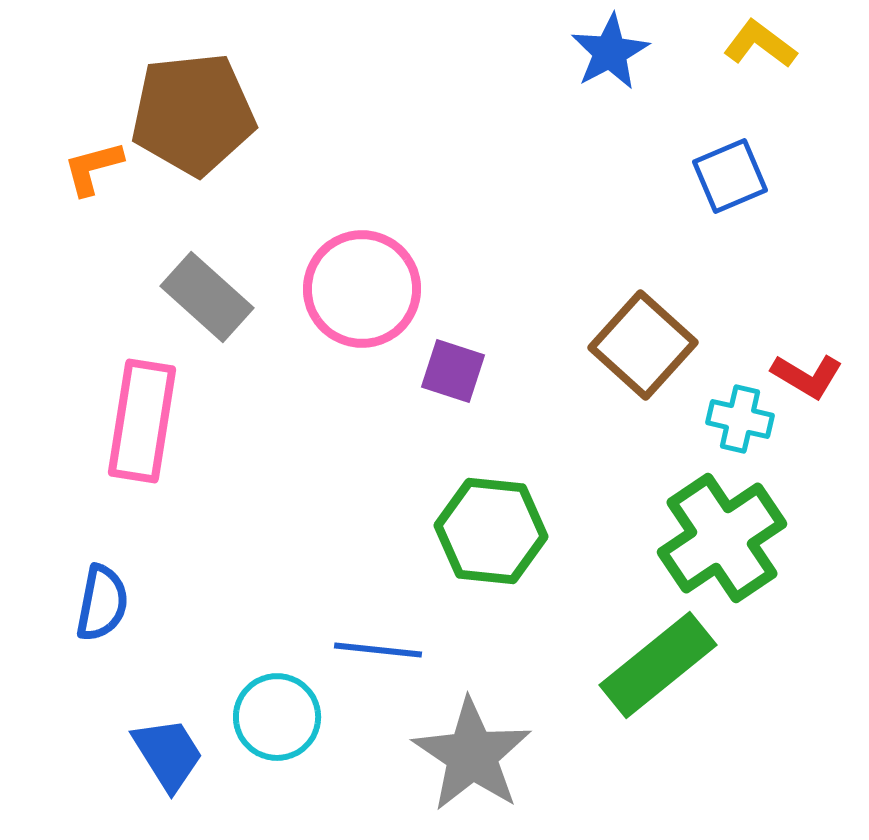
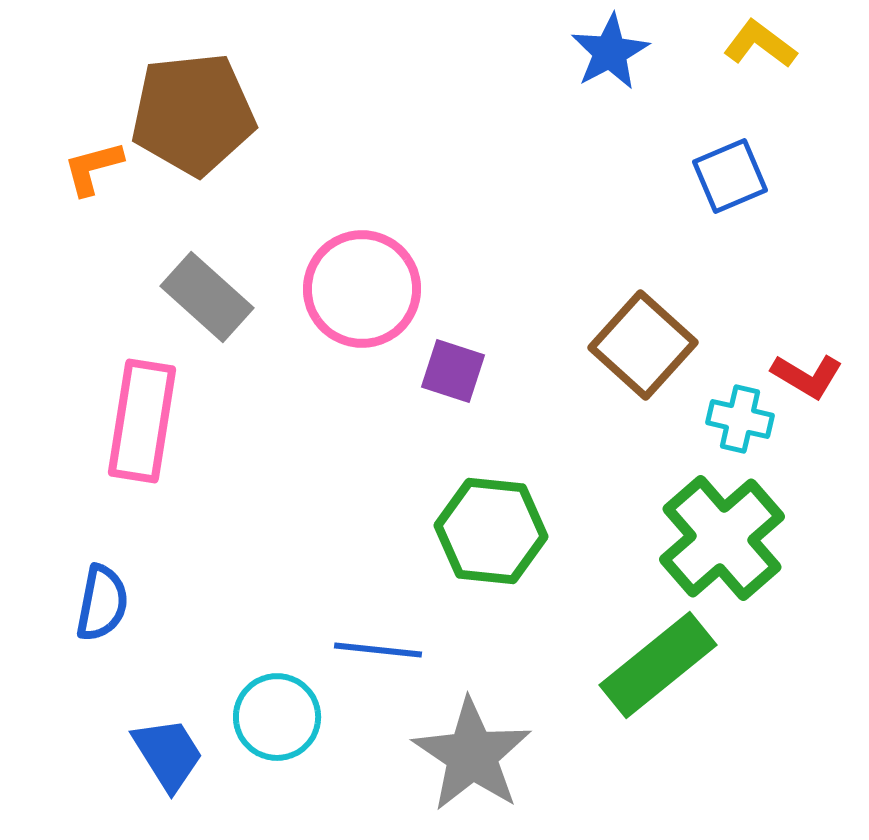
green cross: rotated 7 degrees counterclockwise
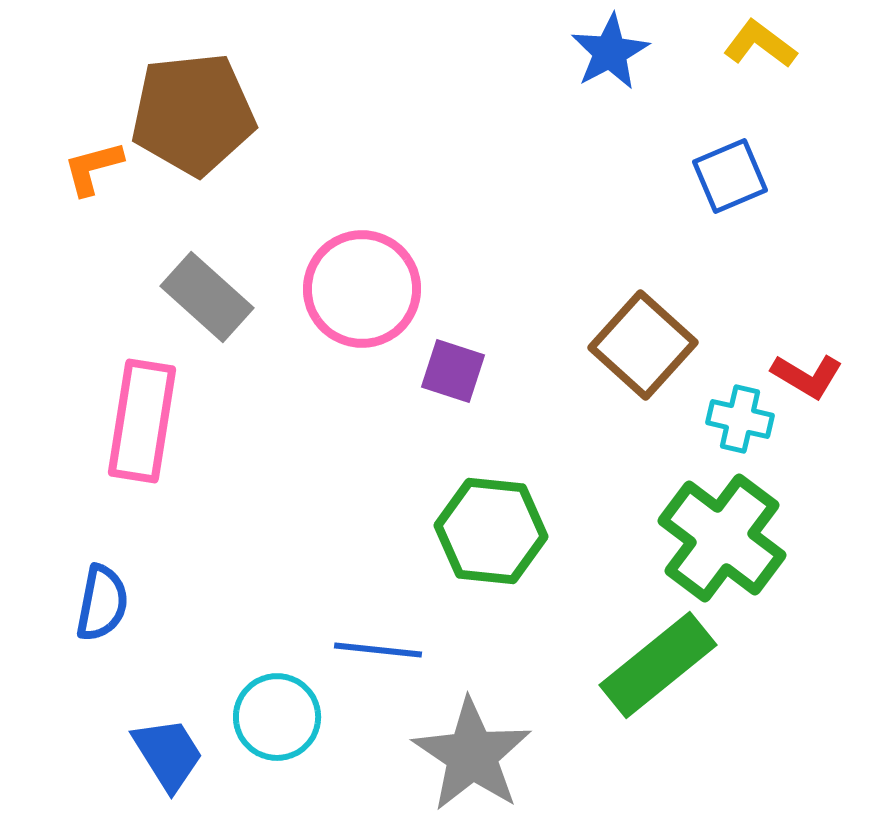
green cross: rotated 12 degrees counterclockwise
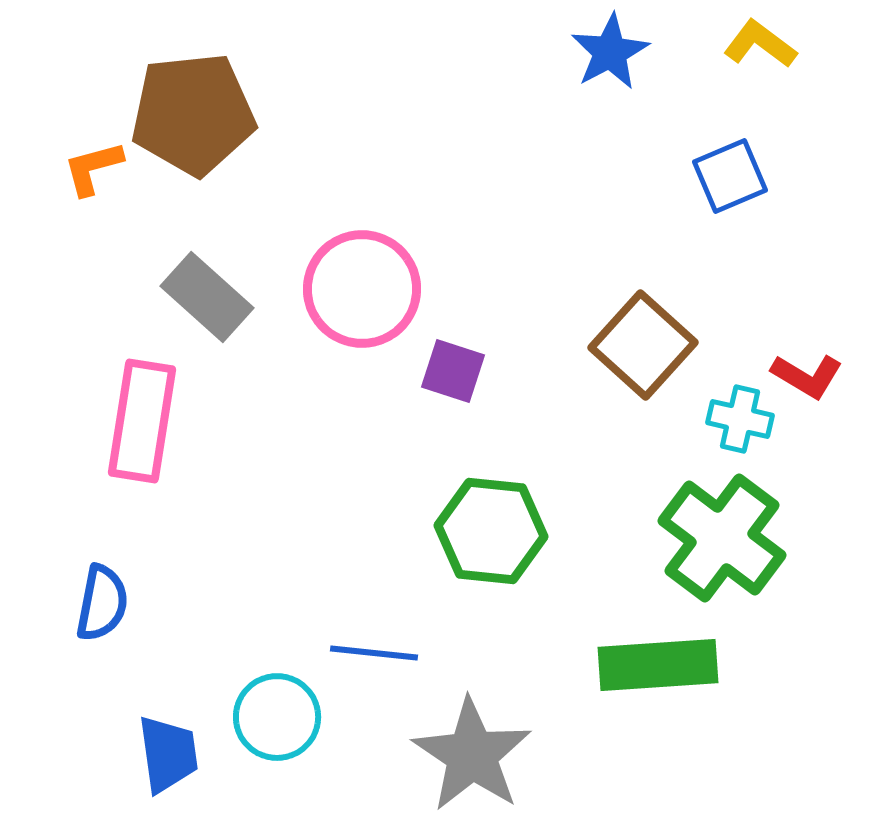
blue line: moved 4 px left, 3 px down
green rectangle: rotated 35 degrees clockwise
blue trapezoid: rotated 24 degrees clockwise
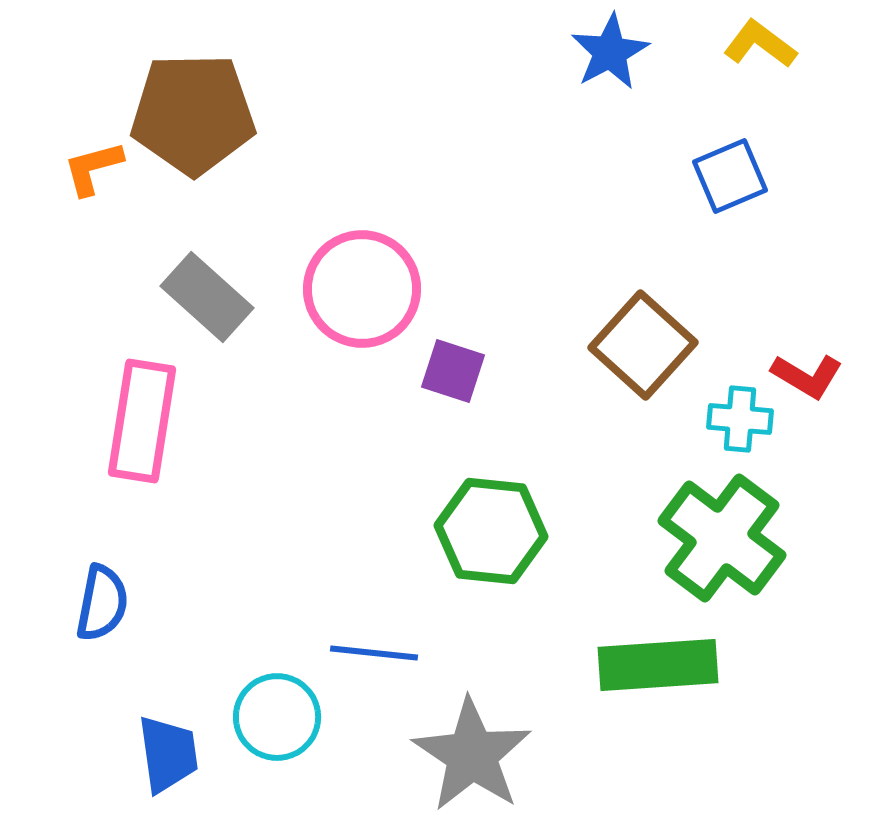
brown pentagon: rotated 5 degrees clockwise
cyan cross: rotated 8 degrees counterclockwise
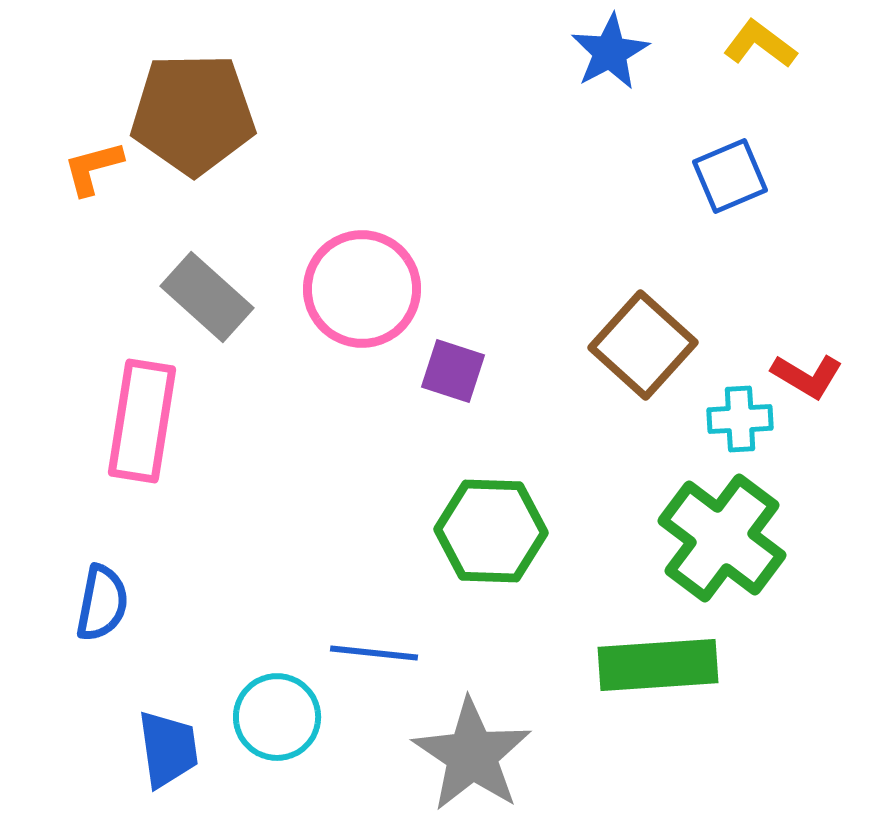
cyan cross: rotated 8 degrees counterclockwise
green hexagon: rotated 4 degrees counterclockwise
blue trapezoid: moved 5 px up
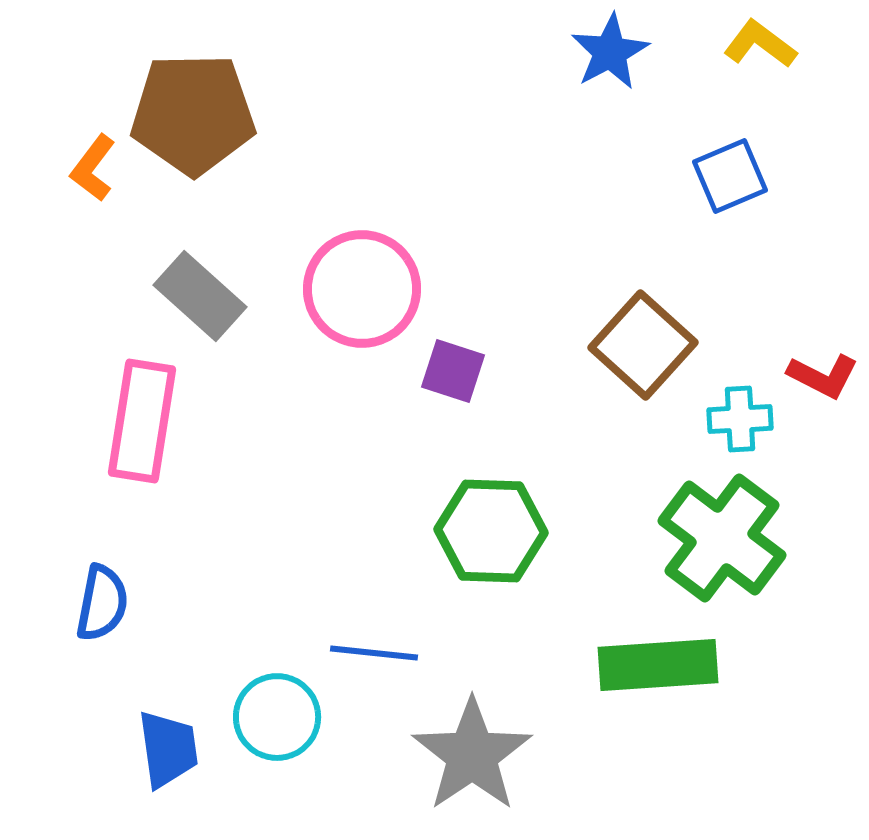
orange L-shape: rotated 38 degrees counterclockwise
gray rectangle: moved 7 px left, 1 px up
red L-shape: moved 16 px right; rotated 4 degrees counterclockwise
gray star: rotated 4 degrees clockwise
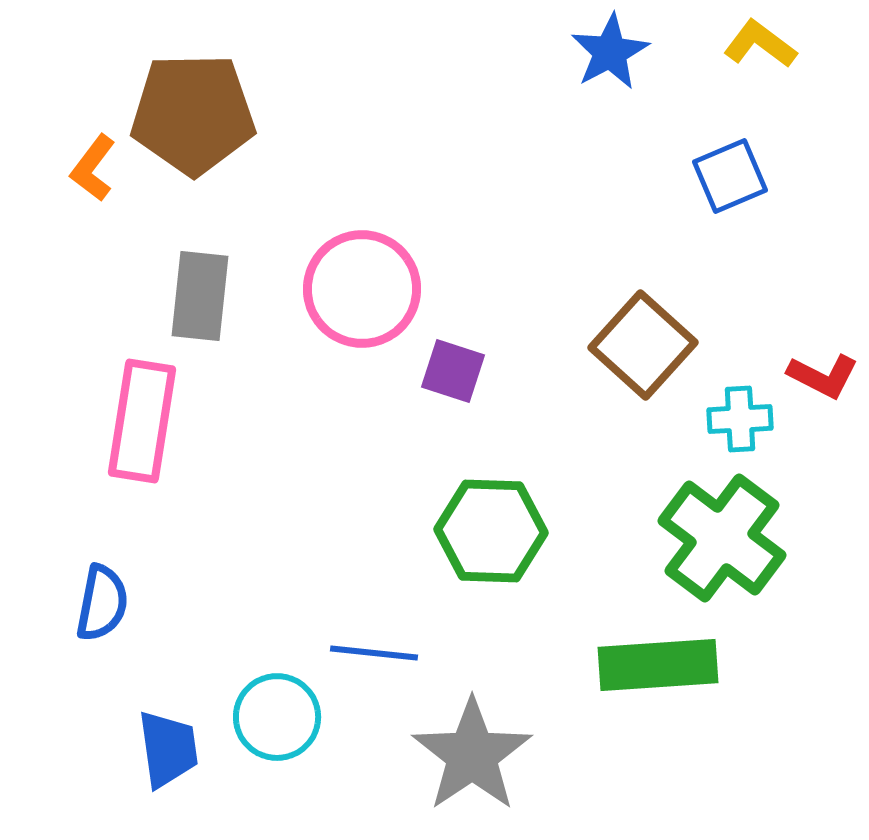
gray rectangle: rotated 54 degrees clockwise
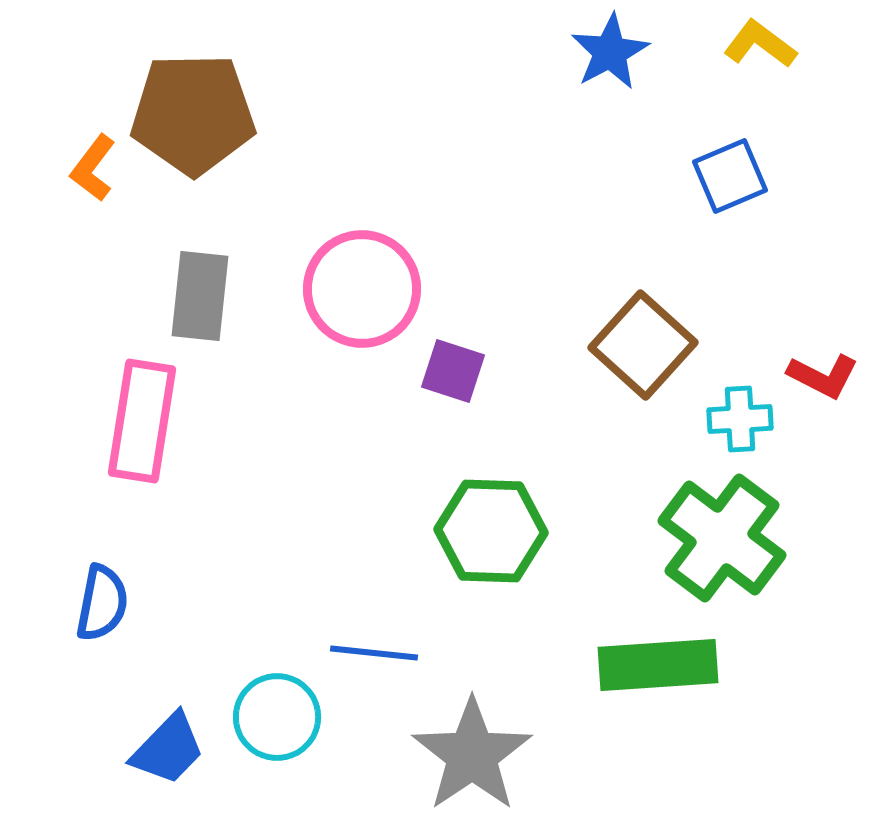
blue trapezoid: rotated 52 degrees clockwise
